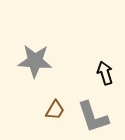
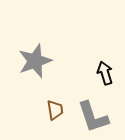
gray star: rotated 24 degrees counterclockwise
brown trapezoid: rotated 40 degrees counterclockwise
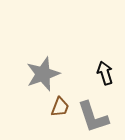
gray star: moved 8 px right, 13 px down
brown trapezoid: moved 5 px right, 3 px up; rotated 30 degrees clockwise
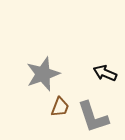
black arrow: rotated 50 degrees counterclockwise
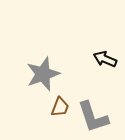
black arrow: moved 14 px up
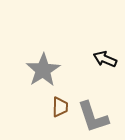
gray star: moved 4 px up; rotated 12 degrees counterclockwise
brown trapezoid: rotated 20 degrees counterclockwise
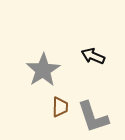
black arrow: moved 12 px left, 3 px up
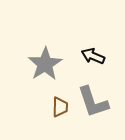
gray star: moved 2 px right, 6 px up
gray L-shape: moved 15 px up
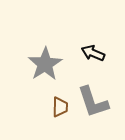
black arrow: moved 3 px up
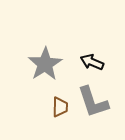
black arrow: moved 1 px left, 9 px down
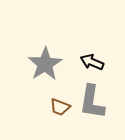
gray L-shape: moved 1 px left; rotated 27 degrees clockwise
brown trapezoid: rotated 110 degrees clockwise
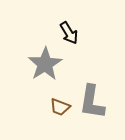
black arrow: moved 23 px left, 29 px up; rotated 145 degrees counterclockwise
